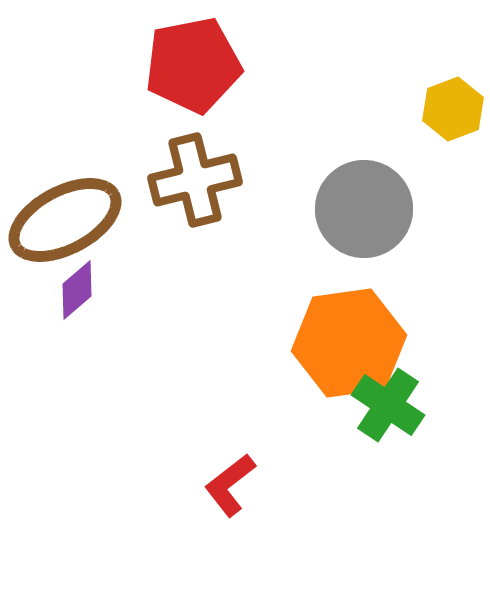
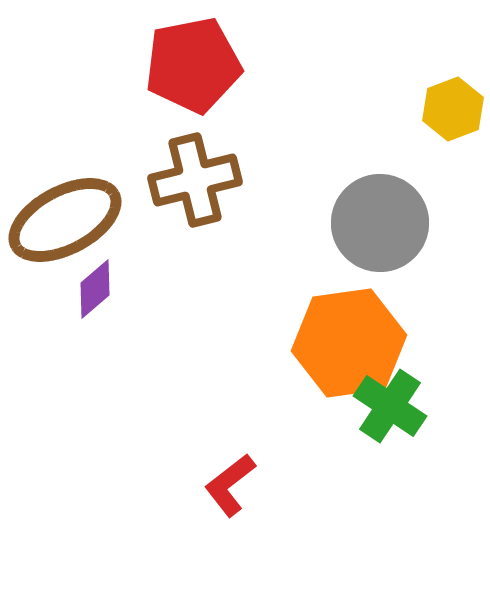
gray circle: moved 16 px right, 14 px down
purple diamond: moved 18 px right, 1 px up
green cross: moved 2 px right, 1 px down
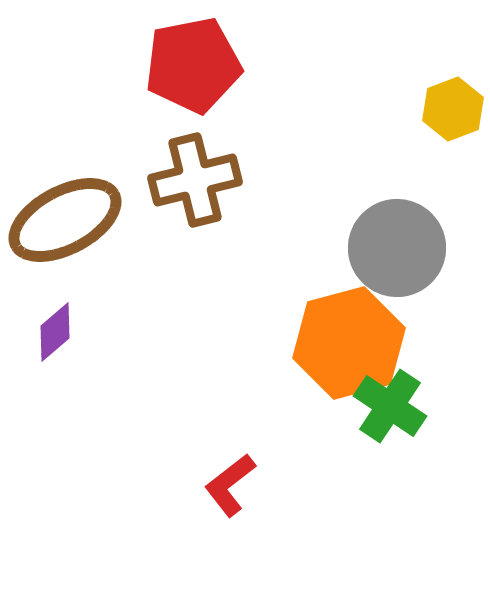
gray circle: moved 17 px right, 25 px down
purple diamond: moved 40 px left, 43 px down
orange hexagon: rotated 7 degrees counterclockwise
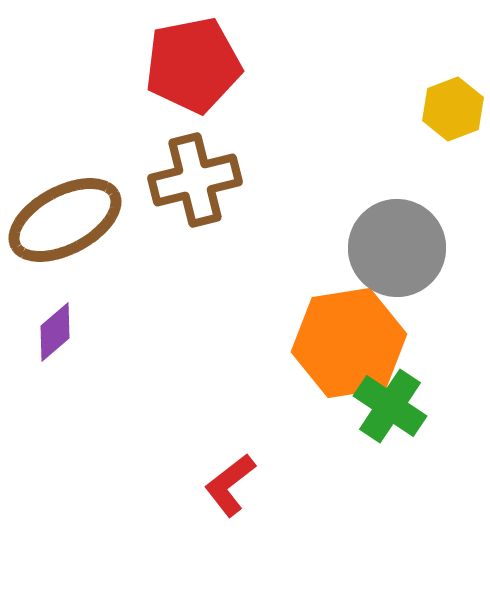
orange hexagon: rotated 6 degrees clockwise
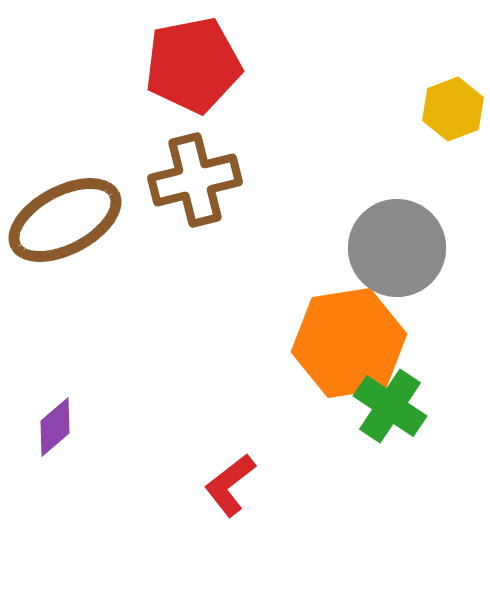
purple diamond: moved 95 px down
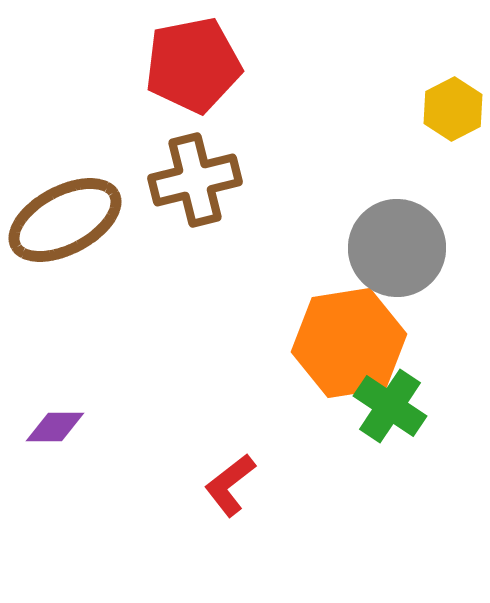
yellow hexagon: rotated 6 degrees counterclockwise
purple diamond: rotated 40 degrees clockwise
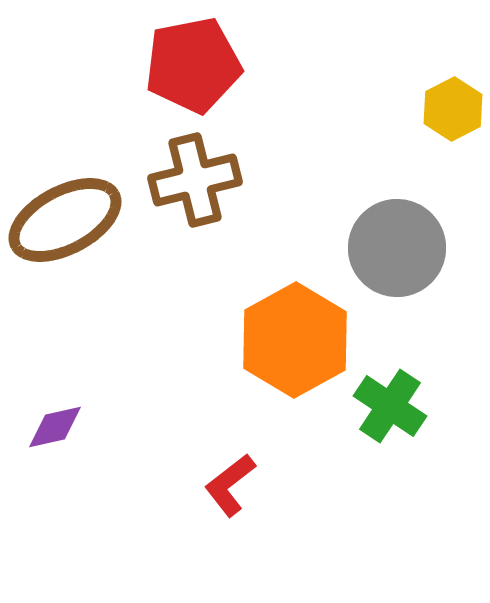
orange hexagon: moved 54 px left, 3 px up; rotated 20 degrees counterclockwise
purple diamond: rotated 12 degrees counterclockwise
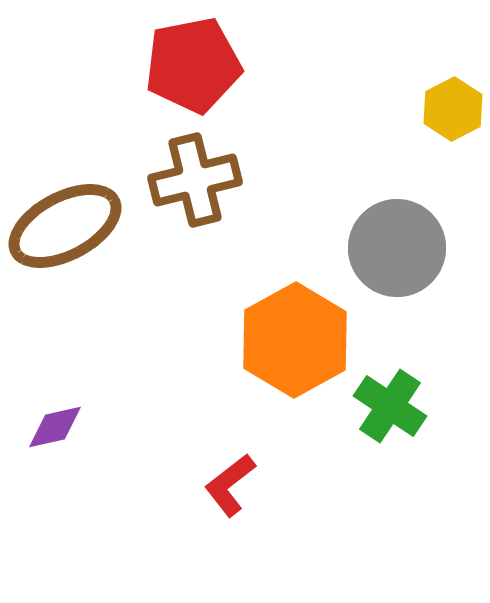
brown ellipse: moved 6 px down
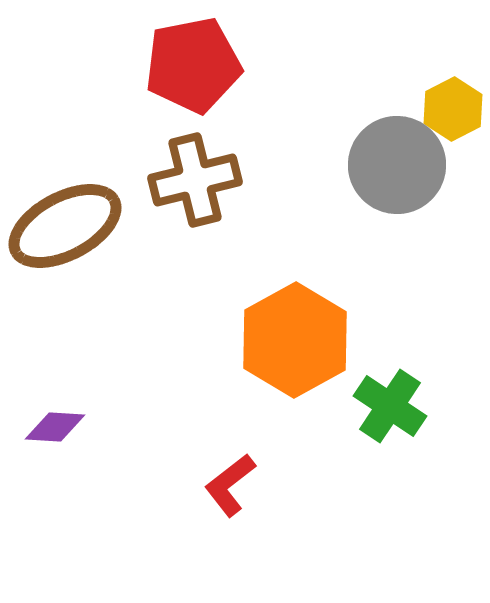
gray circle: moved 83 px up
purple diamond: rotated 16 degrees clockwise
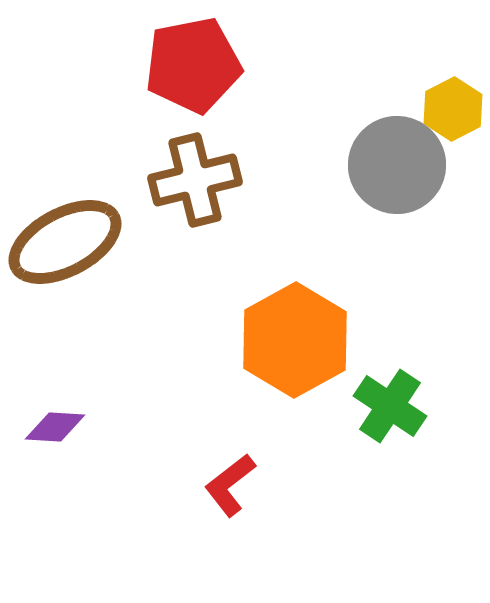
brown ellipse: moved 16 px down
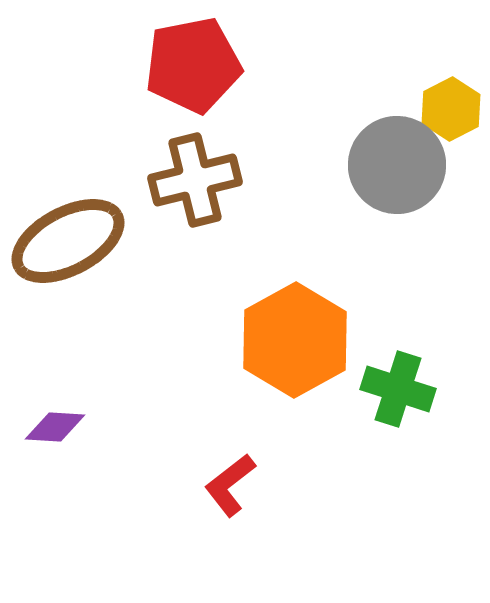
yellow hexagon: moved 2 px left
brown ellipse: moved 3 px right, 1 px up
green cross: moved 8 px right, 17 px up; rotated 16 degrees counterclockwise
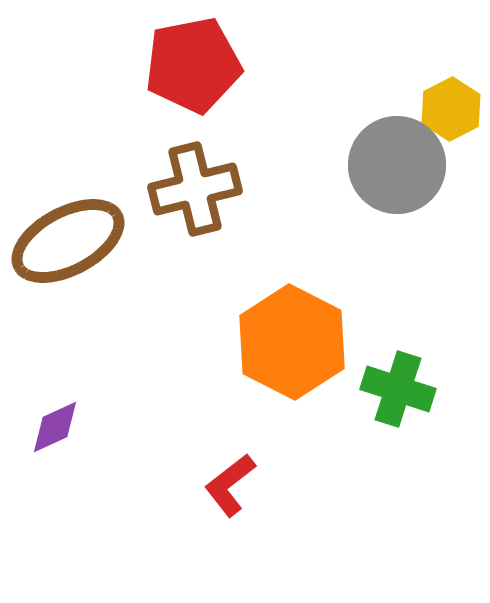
brown cross: moved 9 px down
orange hexagon: moved 3 px left, 2 px down; rotated 4 degrees counterclockwise
purple diamond: rotated 28 degrees counterclockwise
